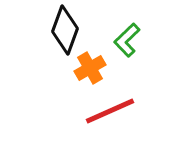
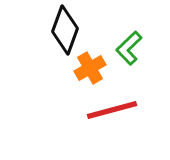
green L-shape: moved 2 px right, 8 px down
red line: moved 2 px right, 1 px up; rotated 9 degrees clockwise
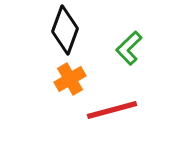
orange cross: moved 20 px left, 11 px down
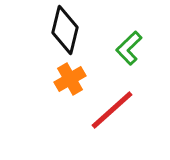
black diamond: rotated 6 degrees counterclockwise
red line: rotated 27 degrees counterclockwise
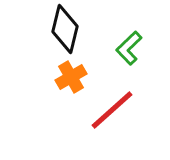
black diamond: moved 1 px up
orange cross: moved 1 px right, 2 px up
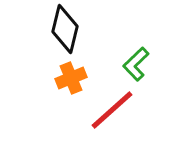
green L-shape: moved 7 px right, 16 px down
orange cross: moved 1 px down; rotated 8 degrees clockwise
